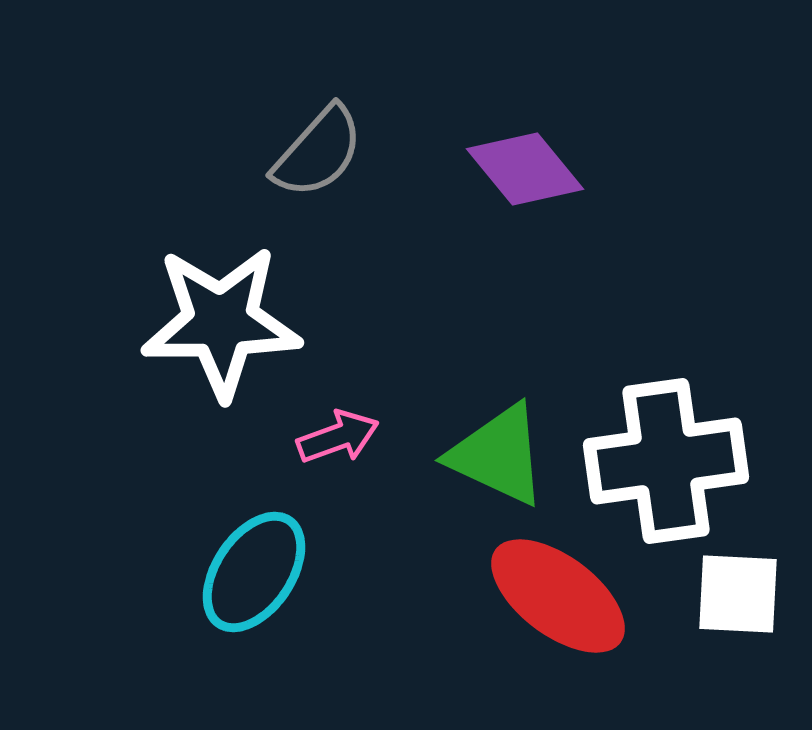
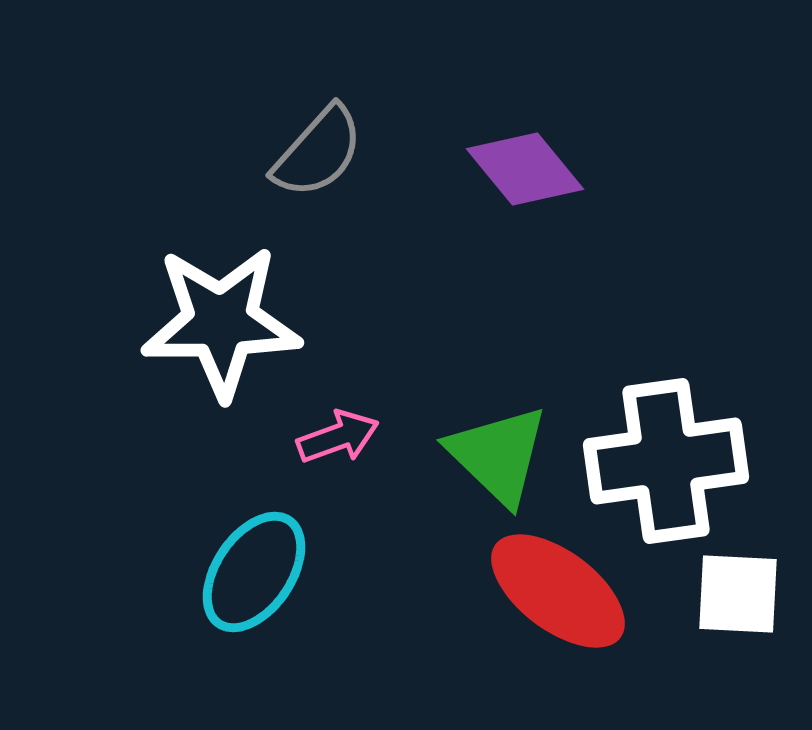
green triangle: rotated 19 degrees clockwise
red ellipse: moved 5 px up
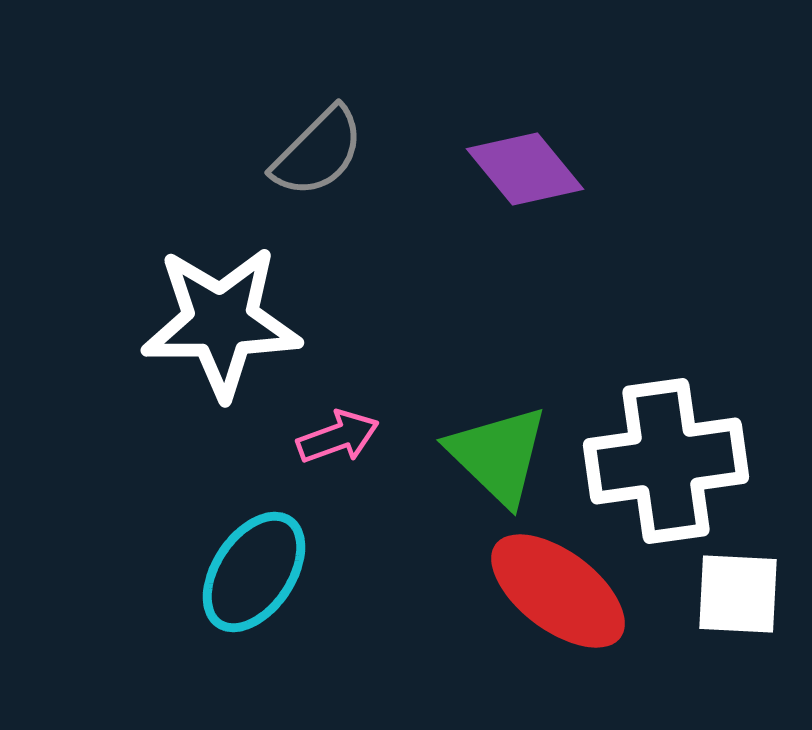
gray semicircle: rotated 3 degrees clockwise
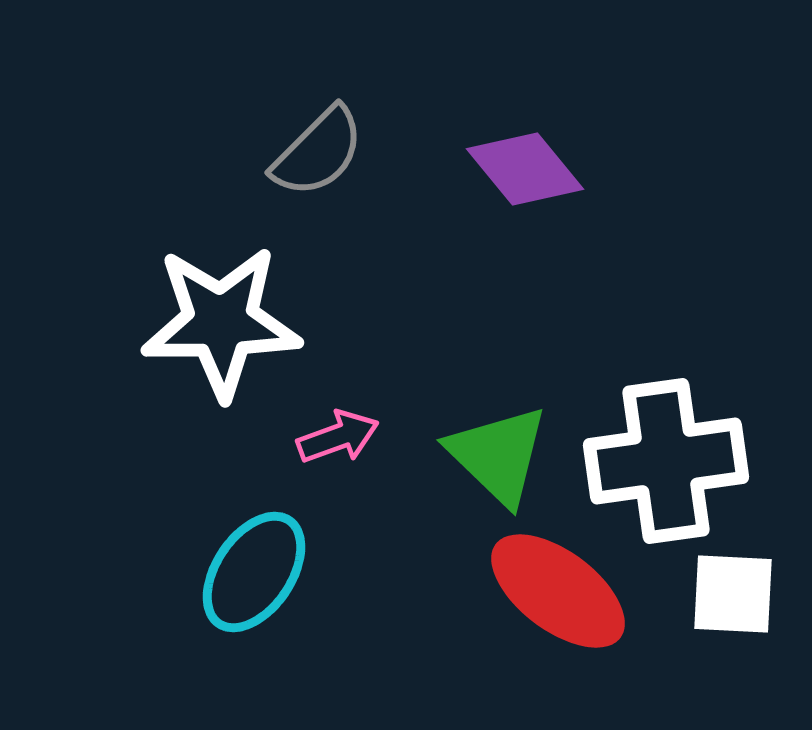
white square: moved 5 px left
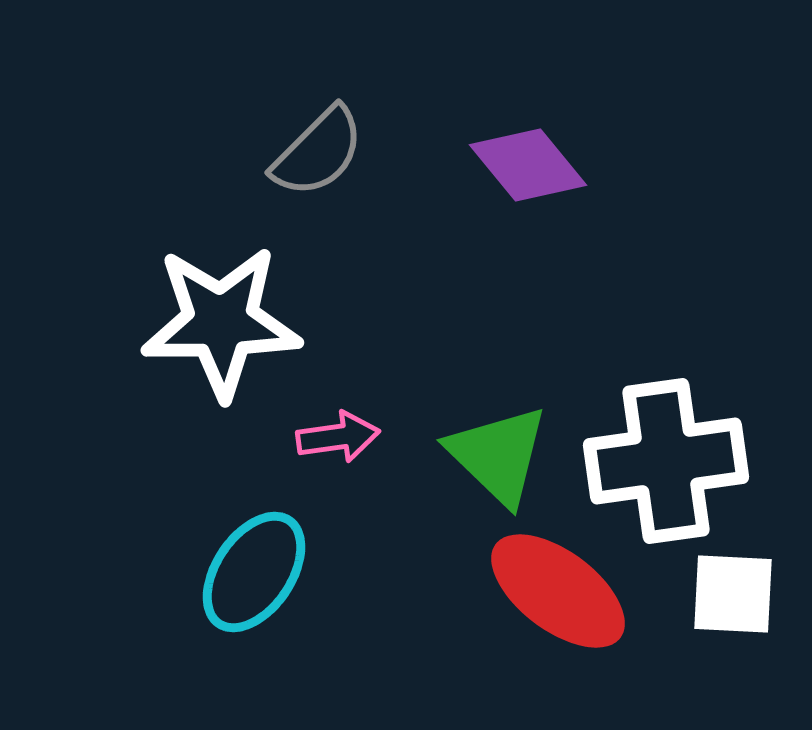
purple diamond: moved 3 px right, 4 px up
pink arrow: rotated 12 degrees clockwise
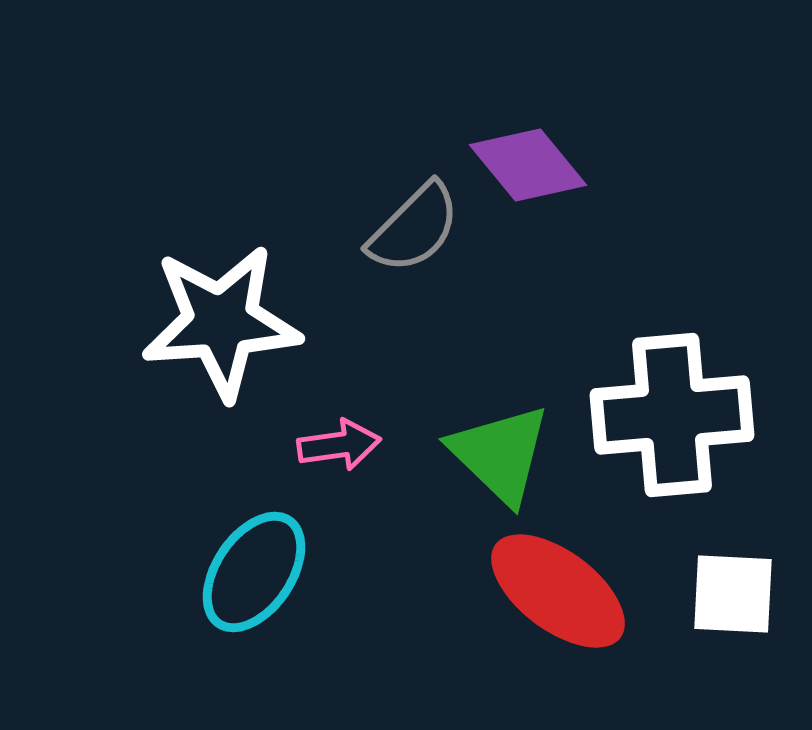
gray semicircle: moved 96 px right, 76 px down
white star: rotated 3 degrees counterclockwise
pink arrow: moved 1 px right, 8 px down
green triangle: moved 2 px right, 1 px up
white cross: moved 6 px right, 46 px up; rotated 3 degrees clockwise
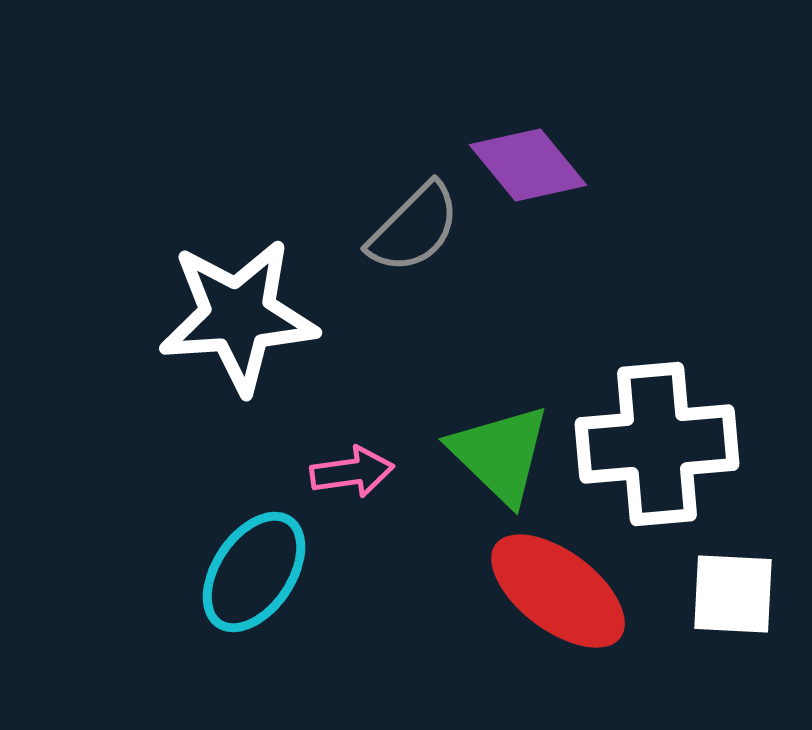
white star: moved 17 px right, 6 px up
white cross: moved 15 px left, 29 px down
pink arrow: moved 13 px right, 27 px down
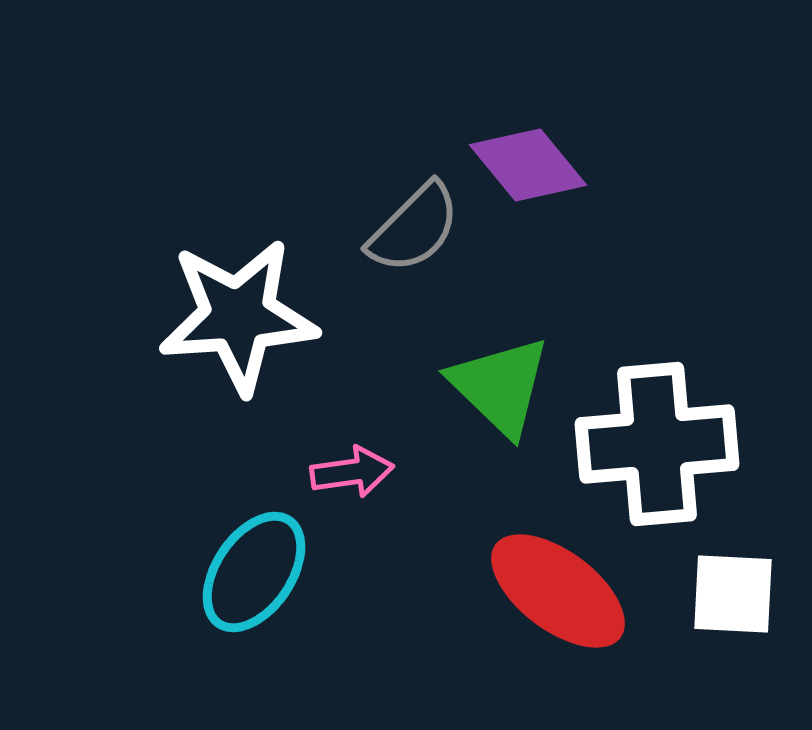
green triangle: moved 68 px up
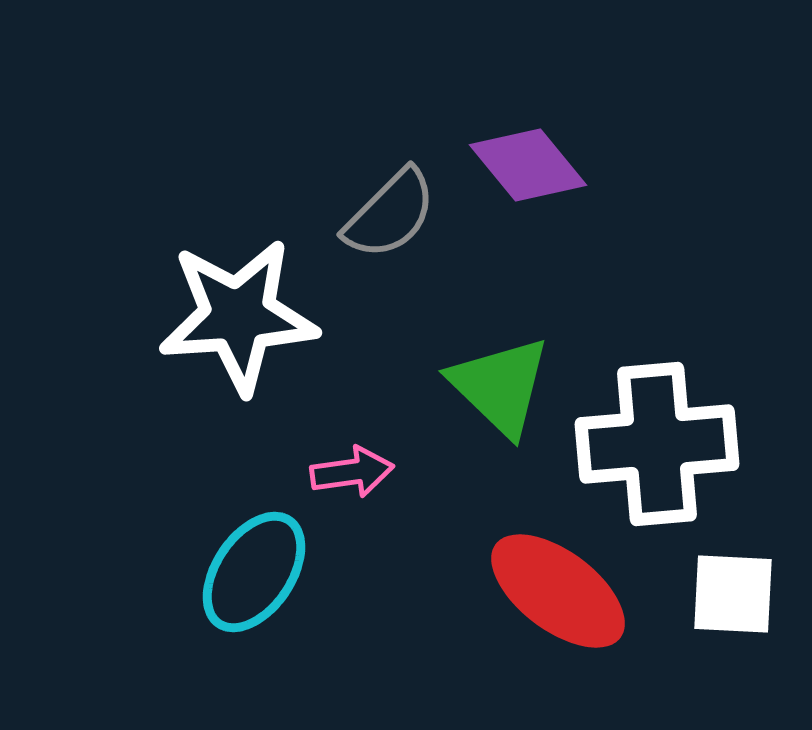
gray semicircle: moved 24 px left, 14 px up
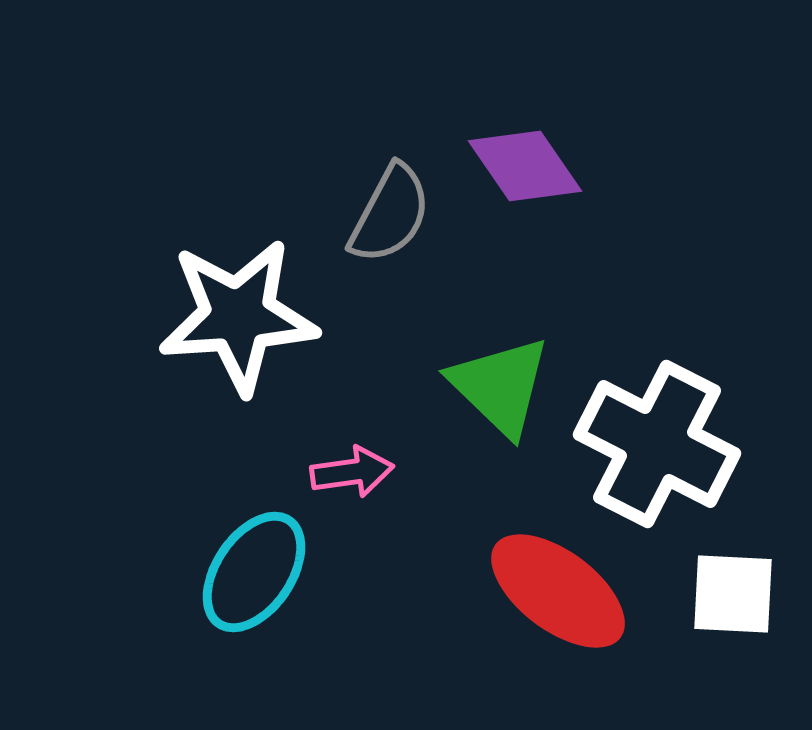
purple diamond: moved 3 px left, 1 px down; rotated 5 degrees clockwise
gray semicircle: rotated 17 degrees counterclockwise
white cross: rotated 32 degrees clockwise
